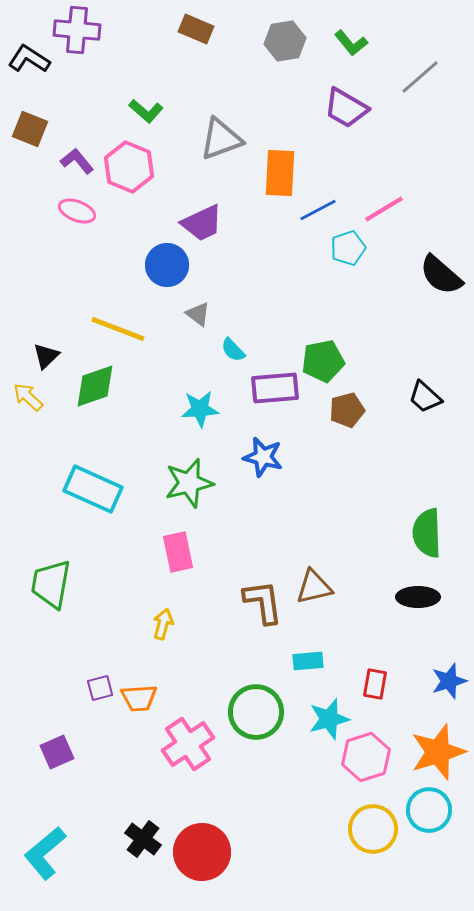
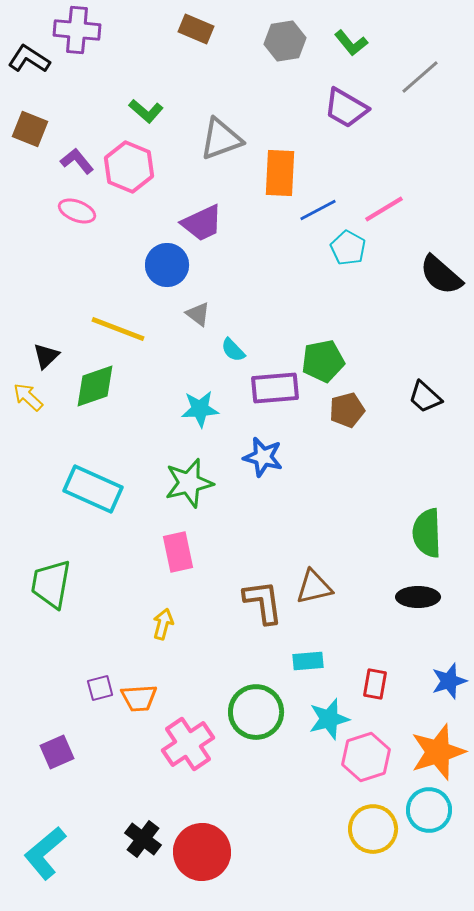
cyan pentagon at (348, 248): rotated 24 degrees counterclockwise
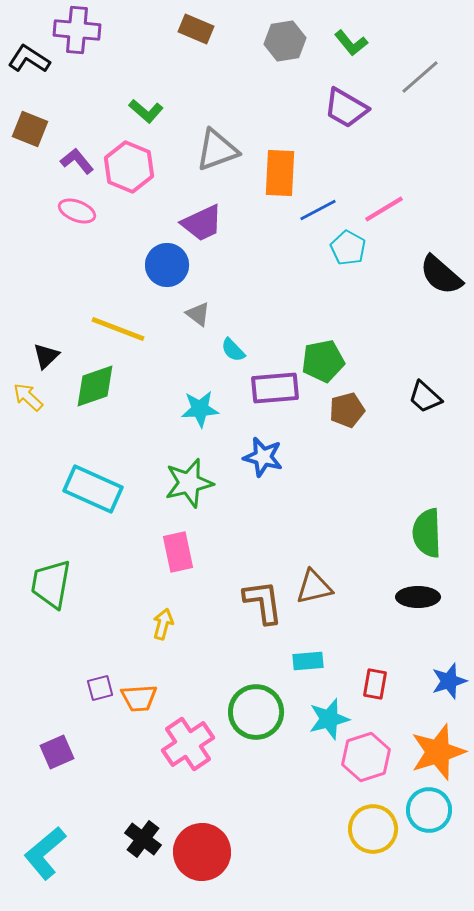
gray triangle at (221, 139): moved 4 px left, 11 px down
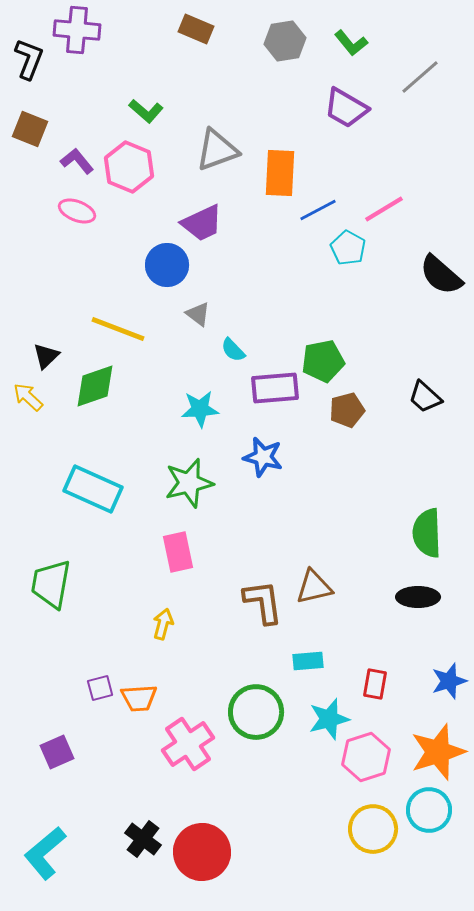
black L-shape at (29, 59): rotated 78 degrees clockwise
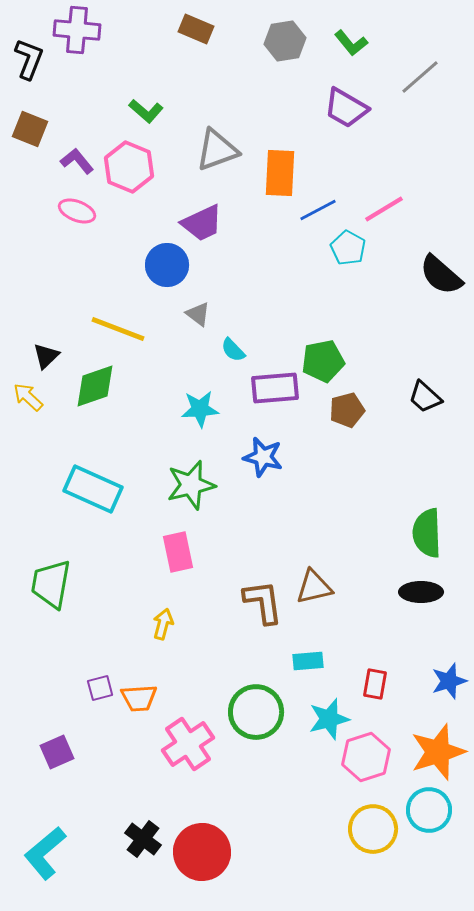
green star at (189, 483): moved 2 px right, 2 px down
black ellipse at (418, 597): moved 3 px right, 5 px up
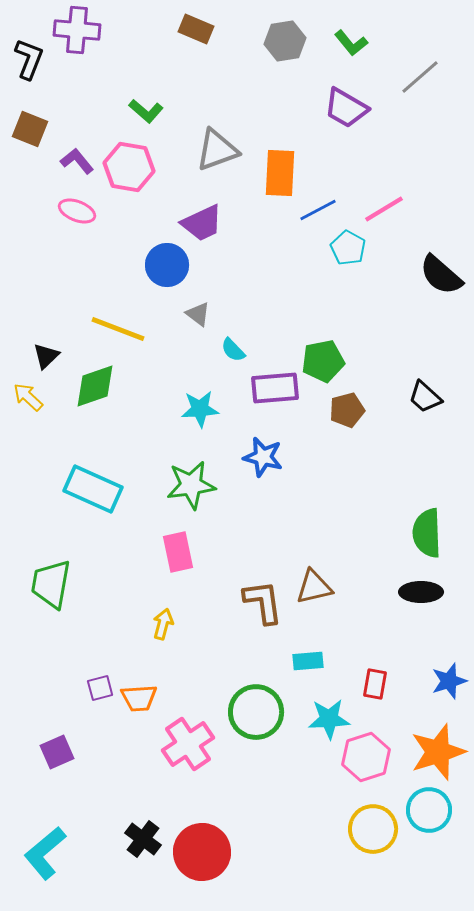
pink hexagon at (129, 167): rotated 12 degrees counterclockwise
green star at (191, 485): rotated 6 degrees clockwise
cyan star at (329, 719): rotated 12 degrees clockwise
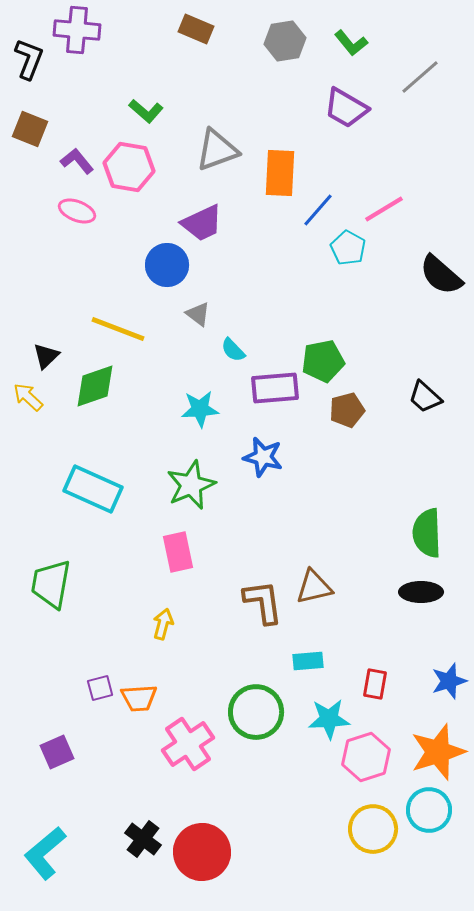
blue line at (318, 210): rotated 21 degrees counterclockwise
green star at (191, 485): rotated 15 degrees counterclockwise
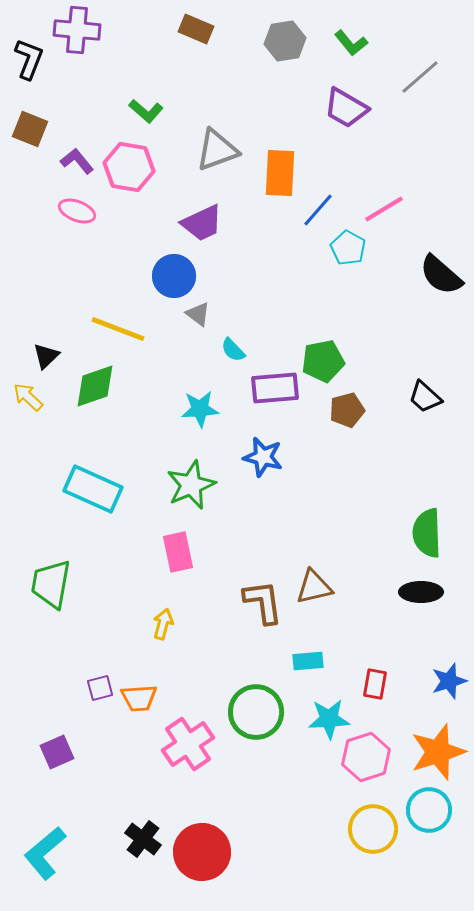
blue circle at (167, 265): moved 7 px right, 11 px down
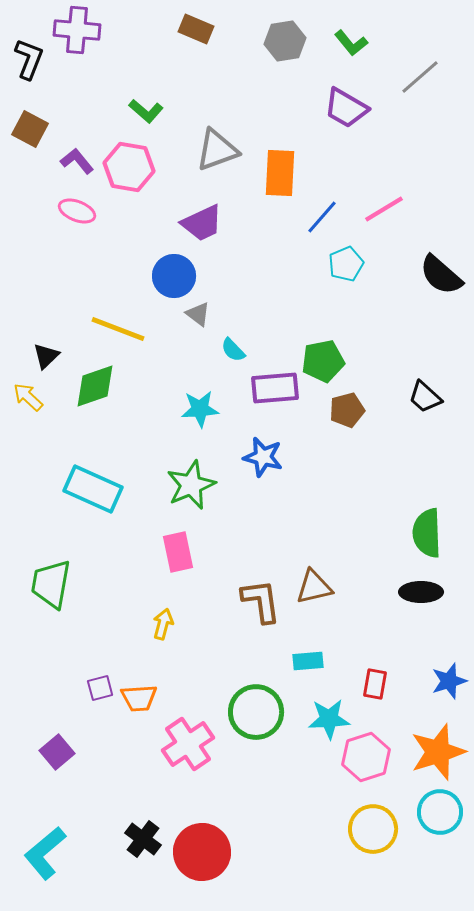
brown square at (30, 129): rotated 6 degrees clockwise
blue line at (318, 210): moved 4 px right, 7 px down
cyan pentagon at (348, 248): moved 2 px left, 16 px down; rotated 20 degrees clockwise
brown L-shape at (263, 602): moved 2 px left, 1 px up
purple square at (57, 752): rotated 16 degrees counterclockwise
cyan circle at (429, 810): moved 11 px right, 2 px down
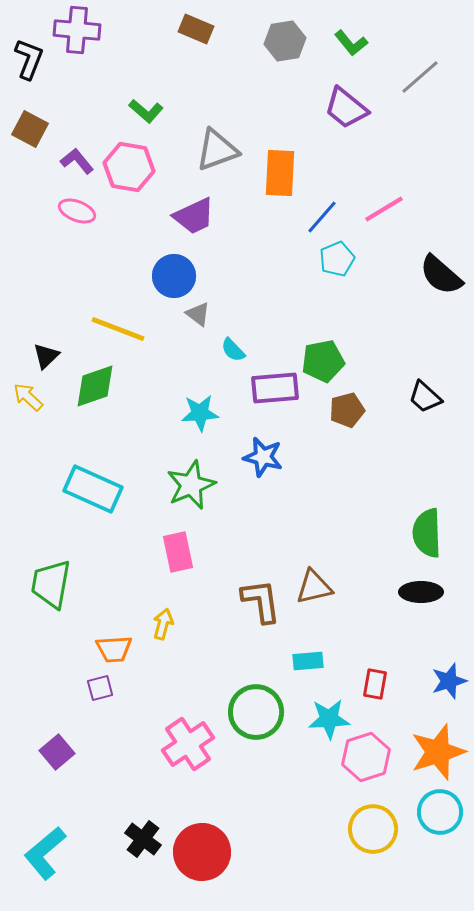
purple trapezoid at (346, 108): rotated 9 degrees clockwise
purple trapezoid at (202, 223): moved 8 px left, 7 px up
cyan pentagon at (346, 264): moved 9 px left, 5 px up
cyan star at (200, 409): moved 4 px down
orange trapezoid at (139, 698): moved 25 px left, 49 px up
